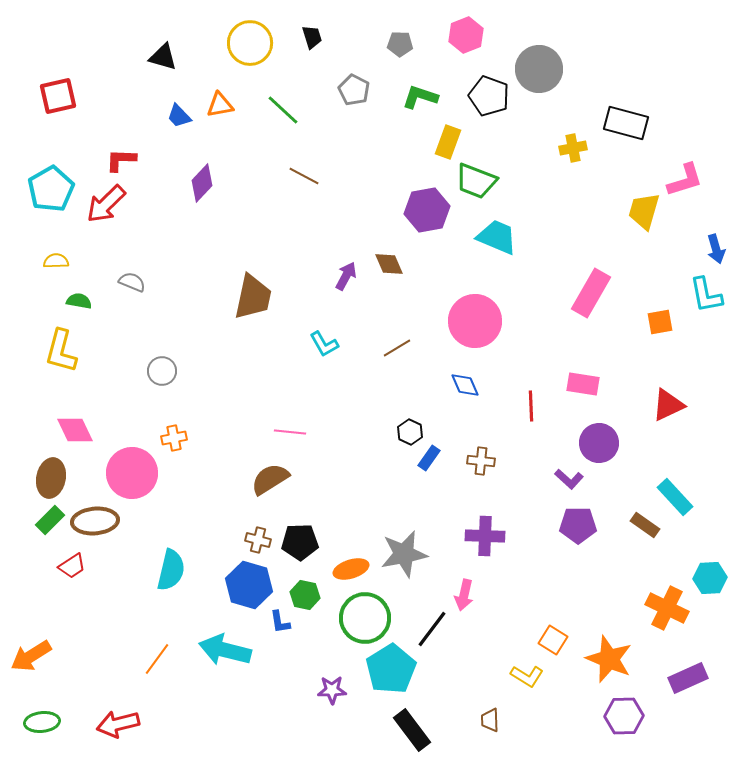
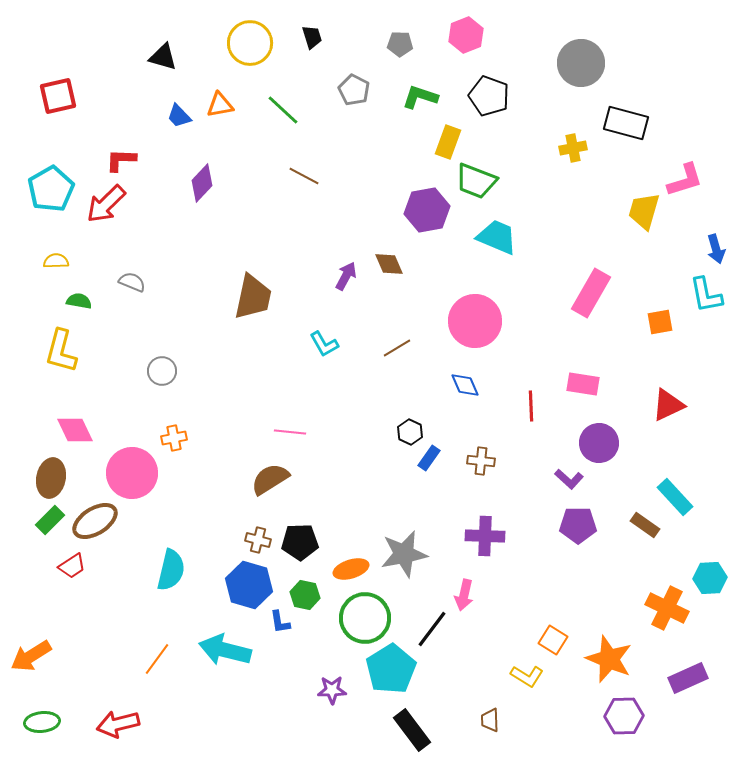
gray circle at (539, 69): moved 42 px right, 6 px up
brown ellipse at (95, 521): rotated 27 degrees counterclockwise
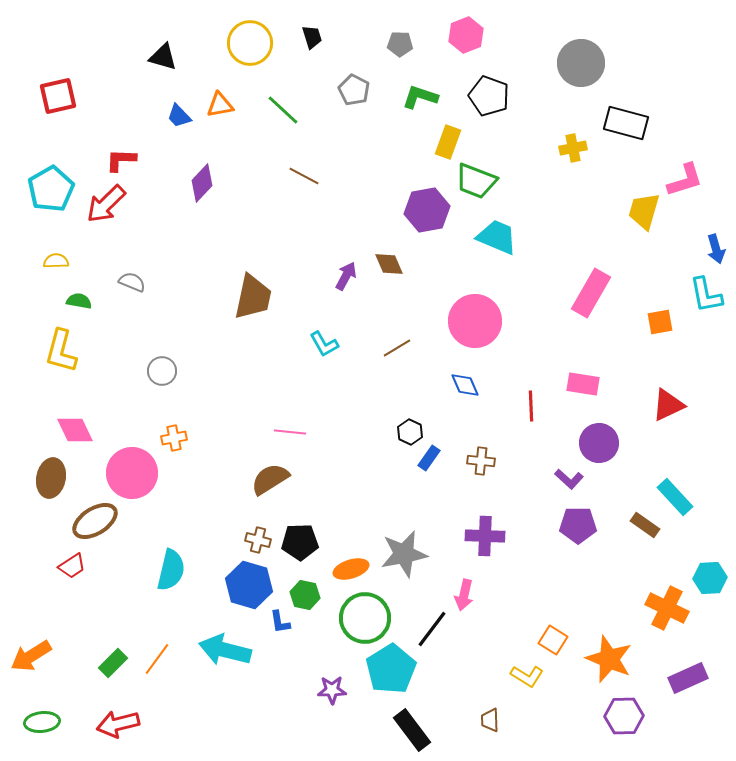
green rectangle at (50, 520): moved 63 px right, 143 px down
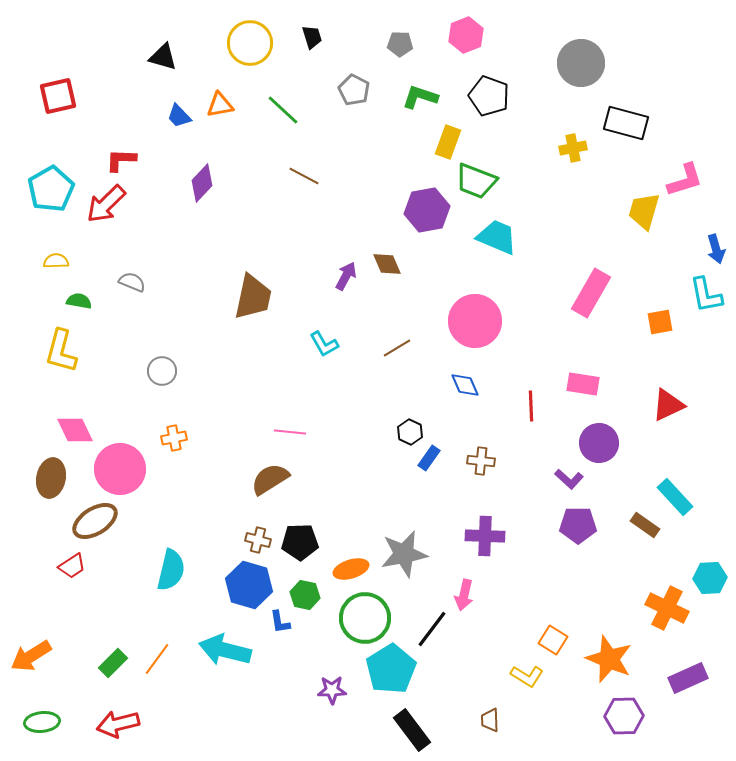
brown diamond at (389, 264): moved 2 px left
pink circle at (132, 473): moved 12 px left, 4 px up
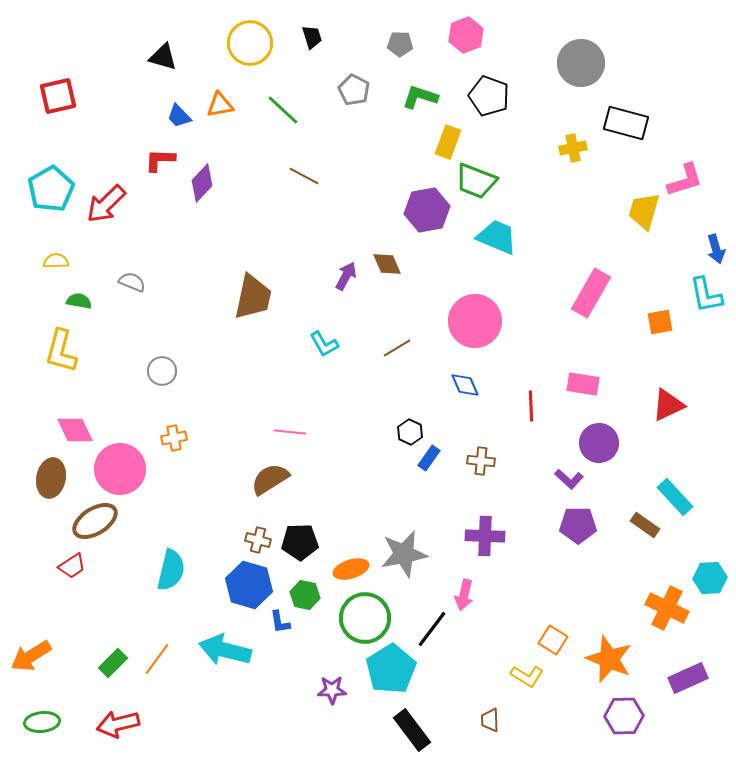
red L-shape at (121, 160): moved 39 px right
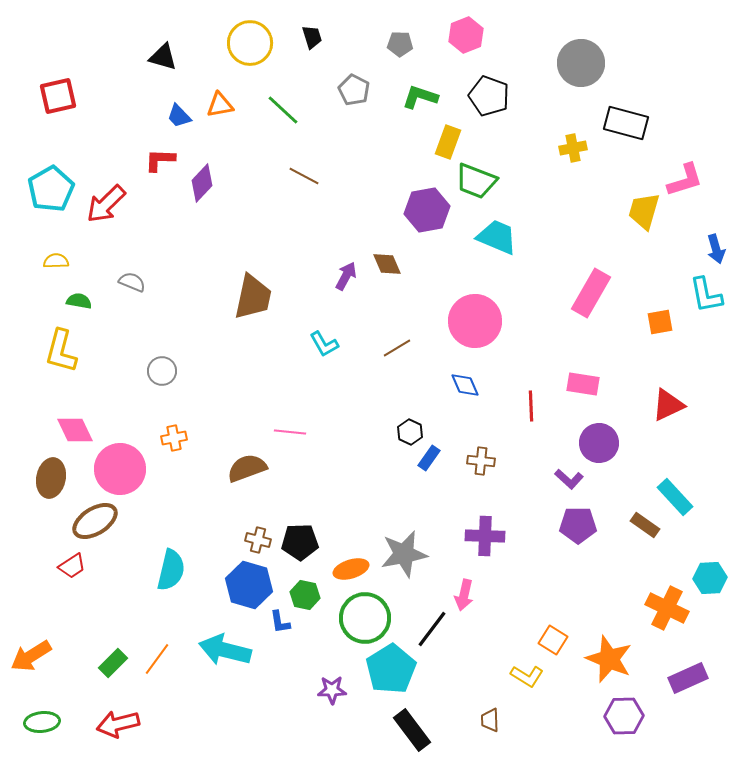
brown semicircle at (270, 479): moved 23 px left, 11 px up; rotated 12 degrees clockwise
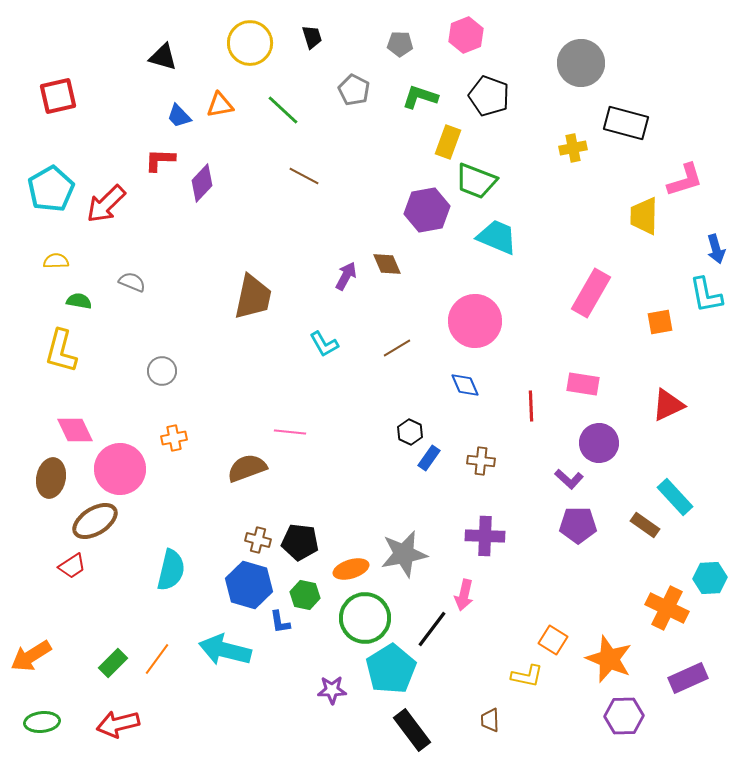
yellow trapezoid at (644, 211): moved 5 px down; rotated 15 degrees counterclockwise
black pentagon at (300, 542): rotated 9 degrees clockwise
yellow L-shape at (527, 676): rotated 20 degrees counterclockwise
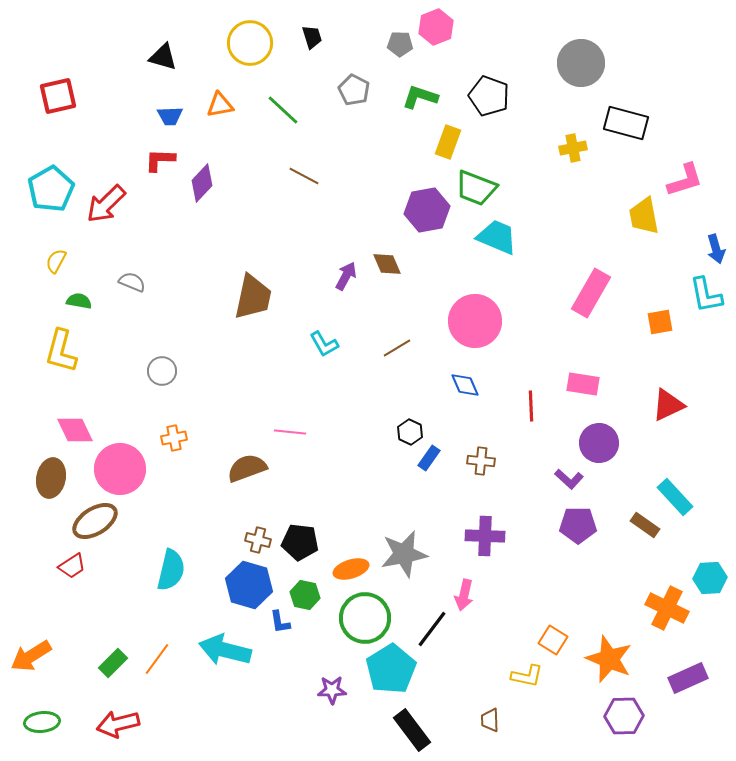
pink hexagon at (466, 35): moved 30 px left, 8 px up
blue trapezoid at (179, 116): moved 9 px left; rotated 48 degrees counterclockwise
green trapezoid at (476, 181): moved 7 px down
yellow trapezoid at (644, 216): rotated 12 degrees counterclockwise
yellow semicircle at (56, 261): rotated 60 degrees counterclockwise
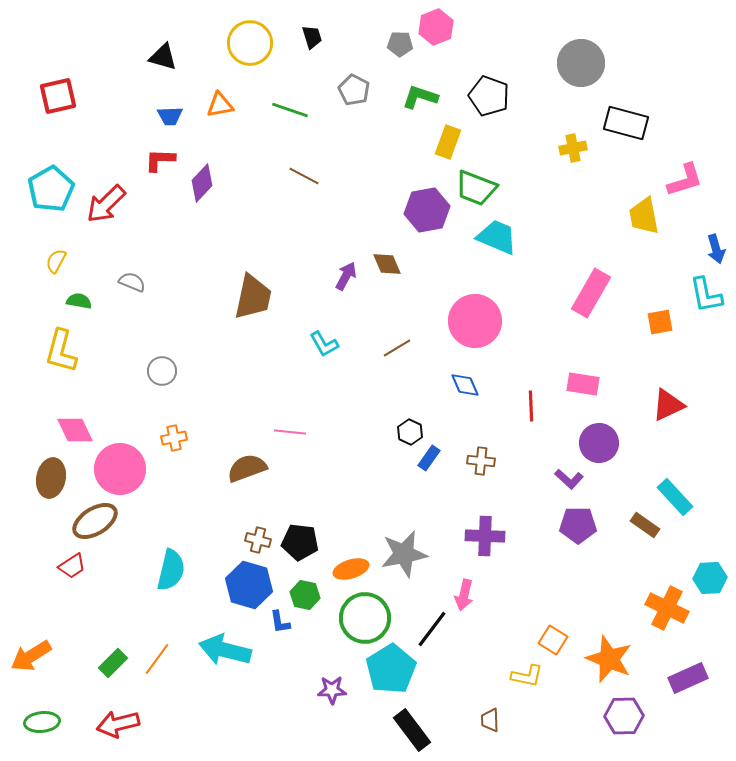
green line at (283, 110): moved 7 px right; rotated 24 degrees counterclockwise
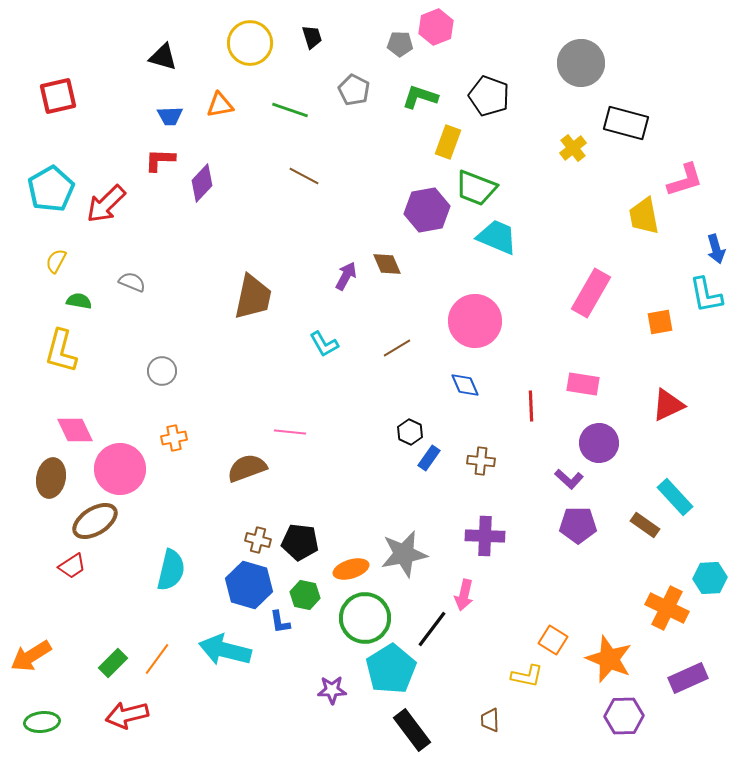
yellow cross at (573, 148): rotated 28 degrees counterclockwise
red arrow at (118, 724): moved 9 px right, 9 px up
